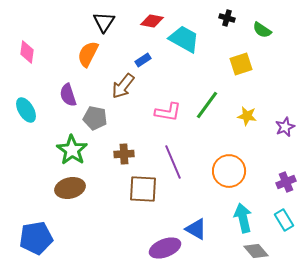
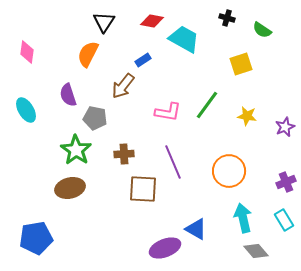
green star: moved 4 px right
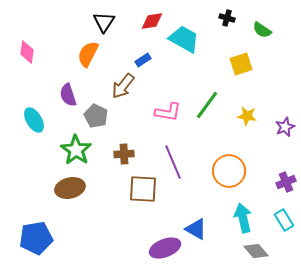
red diamond: rotated 20 degrees counterclockwise
cyan ellipse: moved 8 px right, 10 px down
gray pentagon: moved 1 px right, 2 px up; rotated 15 degrees clockwise
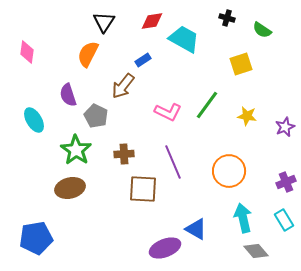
pink L-shape: rotated 16 degrees clockwise
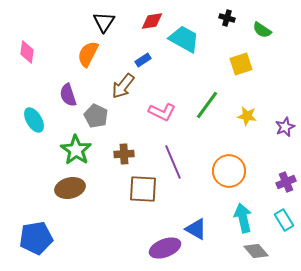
pink L-shape: moved 6 px left
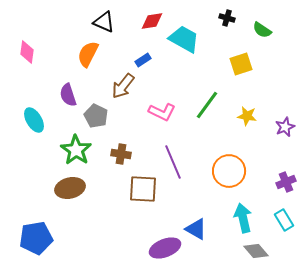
black triangle: rotated 40 degrees counterclockwise
brown cross: moved 3 px left; rotated 12 degrees clockwise
